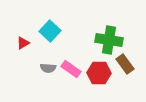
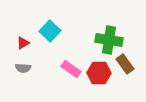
gray semicircle: moved 25 px left
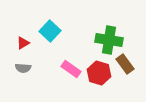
red hexagon: rotated 15 degrees clockwise
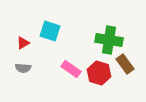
cyan square: rotated 25 degrees counterclockwise
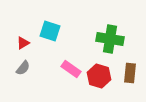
green cross: moved 1 px right, 1 px up
brown rectangle: moved 5 px right, 9 px down; rotated 42 degrees clockwise
gray semicircle: rotated 56 degrees counterclockwise
red hexagon: moved 3 px down
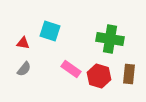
red triangle: rotated 40 degrees clockwise
gray semicircle: moved 1 px right, 1 px down
brown rectangle: moved 1 px left, 1 px down
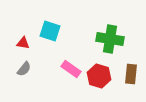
brown rectangle: moved 2 px right
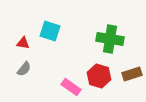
pink rectangle: moved 18 px down
brown rectangle: moved 1 px right; rotated 66 degrees clockwise
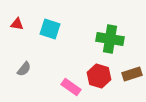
cyan square: moved 2 px up
red triangle: moved 6 px left, 19 px up
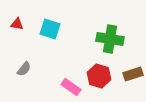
brown rectangle: moved 1 px right
